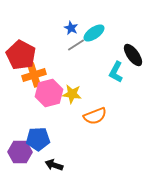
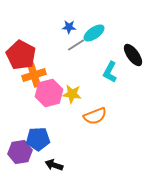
blue star: moved 2 px left, 1 px up; rotated 24 degrees counterclockwise
cyan L-shape: moved 6 px left
purple hexagon: rotated 10 degrees counterclockwise
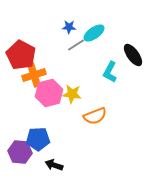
purple hexagon: rotated 15 degrees clockwise
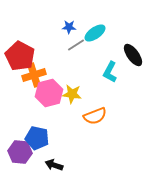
cyan ellipse: moved 1 px right
red pentagon: moved 1 px left, 1 px down
blue pentagon: moved 1 px left, 1 px up; rotated 15 degrees clockwise
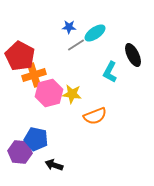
black ellipse: rotated 10 degrees clockwise
blue pentagon: moved 1 px left, 1 px down
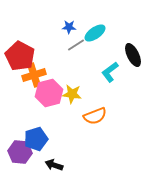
cyan L-shape: rotated 25 degrees clockwise
blue pentagon: rotated 30 degrees counterclockwise
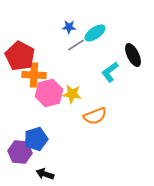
orange cross: rotated 20 degrees clockwise
black arrow: moved 9 px left, 9 px down
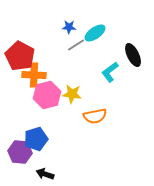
pink hexagon: moved 2 px left, 2 px down
orange semicircle: rotated 10 degrees clockwise
